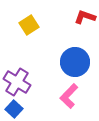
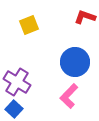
yellow square: rotated 12 degrees clockwise
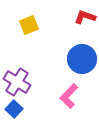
blue circle: moved 7 px right, 3 px up
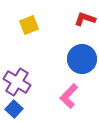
red L-shape: moved 2 px down
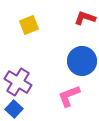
red L-shape: moved 1 px up
blue circle: moved 2 px down
purple cross: moved 1 px right
pink L-shape: rotated 25 degrees clockwise
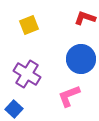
blue circle: moved 1 px left, 2 px up
purple cross: moved 9 px right, 8 px up
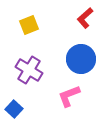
red L-shape: rotated 60 degrees counterclockwise
purple cross: moved 2 px right, 4 px up
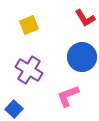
red L-shape: rotated 80 degrees counterclockwise
blue circle: moved 1 px right, 2 px up
pink L-shape: moved 1 px left
